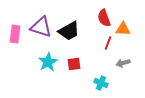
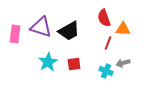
cyan cross: moved 5 px right, 12 px up
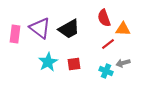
purple triangle: moved 1 px left, 1 px down; rotated 20 degrees clockwise
black trapezoid: moved 2 px up
red line: moved 1 px down; rotated 32 degrees clockwise
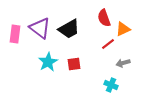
orange triangle: rotated 28 degrees counterclockwise
cyan cross: moved 5 px right, 14 px down
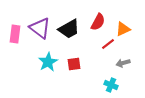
red semicircle: moved 6 px left, 4 px down; rotated 132 degrees counterclockwise
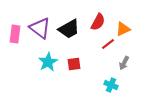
gray arrow: moved 1 px right; rotated 48 degrees counterclockwise
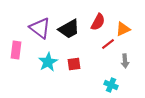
pink rectangle: moved 1 px right, 16 px down
gray arrow: moved 1 px right, 2 px up; rotated 32 degrees counterclockwise
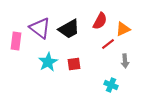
red semicircle: moved 2 px right, 1 px up
pink rectangle: moved 9 px up
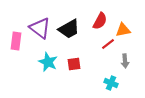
orange triangle: moved 1 px down; rotated 14 degrees clockwise
cyan star: rotated 18 degrees counterclockwise
cyan cross: moved 2 px up
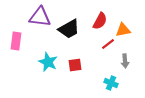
purple triangle: moved 11 px up; rotated 30 degrees counterclockwise
red square: moved 1 px right, 1 px down
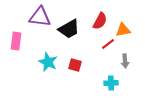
red square: rotated 24 degrees clockwise
cyan cross: rotated 24 degrees counterclockwise
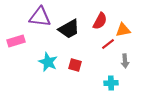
pink rectangle: rotated 66 degrees clockwise
